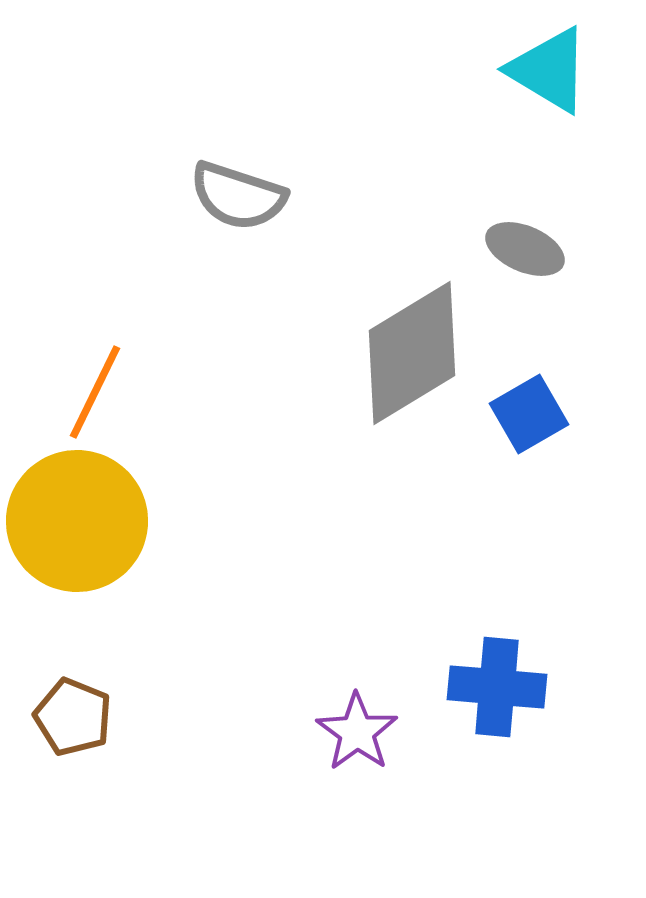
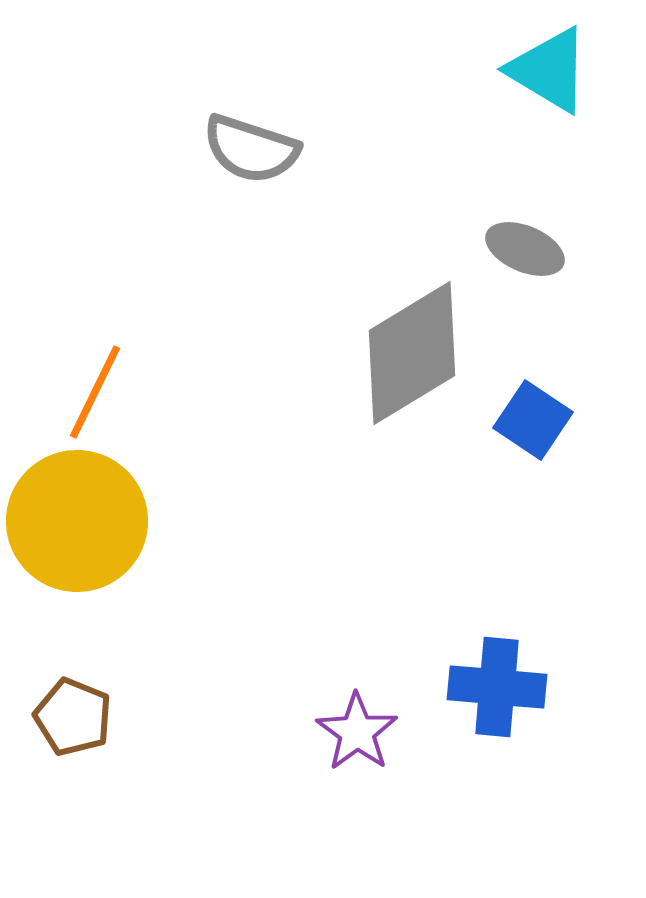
gray semicircle: moved 13 px right, 47 px up
blue square: moved 4 px right, 6 px down; rotated 26 degrees counterclockwise
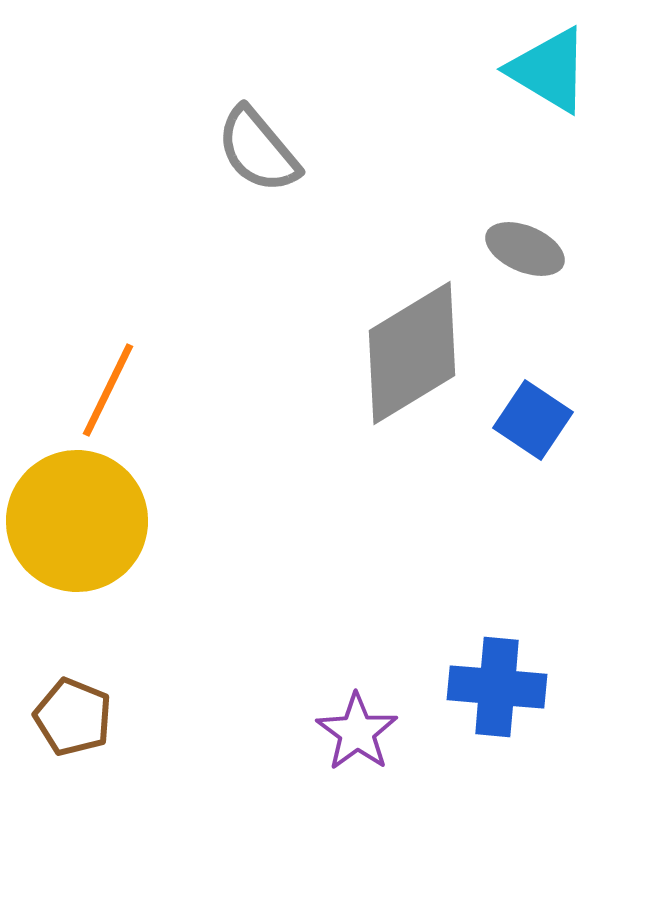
gray semicircle: moved 7 px right, 1 px down; rotated 32 degrees clockwise
orange line: moved 13 px right, 2 px up
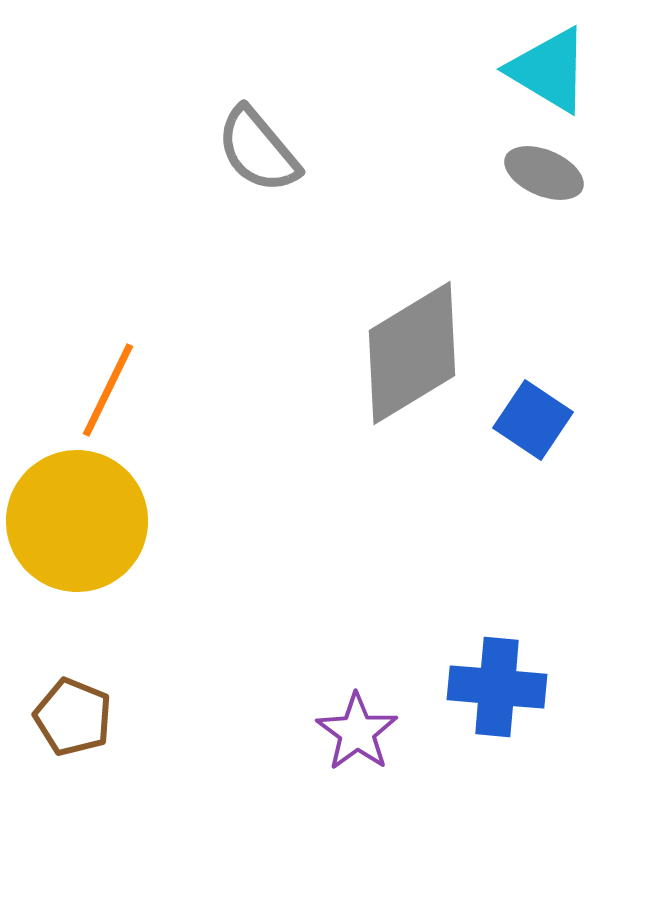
gray ellipse: moved 19 px right, 76 px up
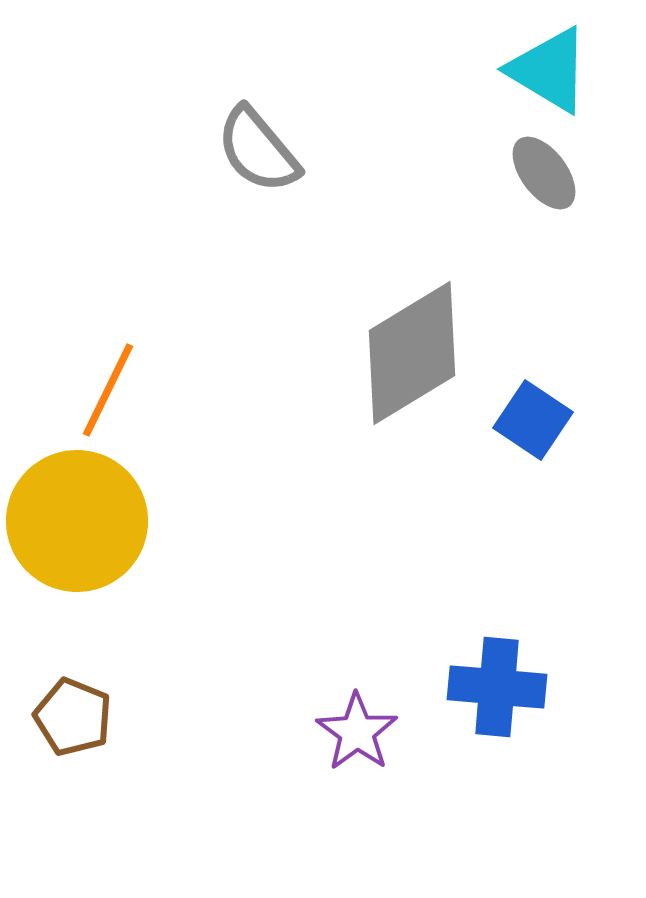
gray ellipse: rotated 30 degrees clockwise
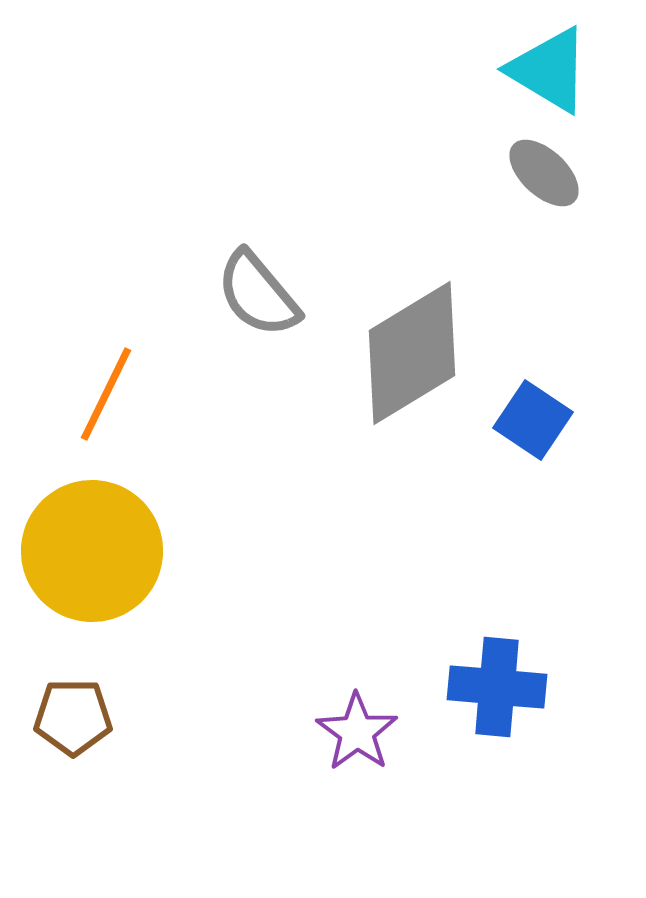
gray semicircle: moved 144 px down
gray ellipse: rotated 10 degrees counterclockwise
orange line: moved 2 px left, 4 px down
yellow circle: moved 15 px right, 30 px down
brown pentagon: rotated 22 degrees counterclockwise
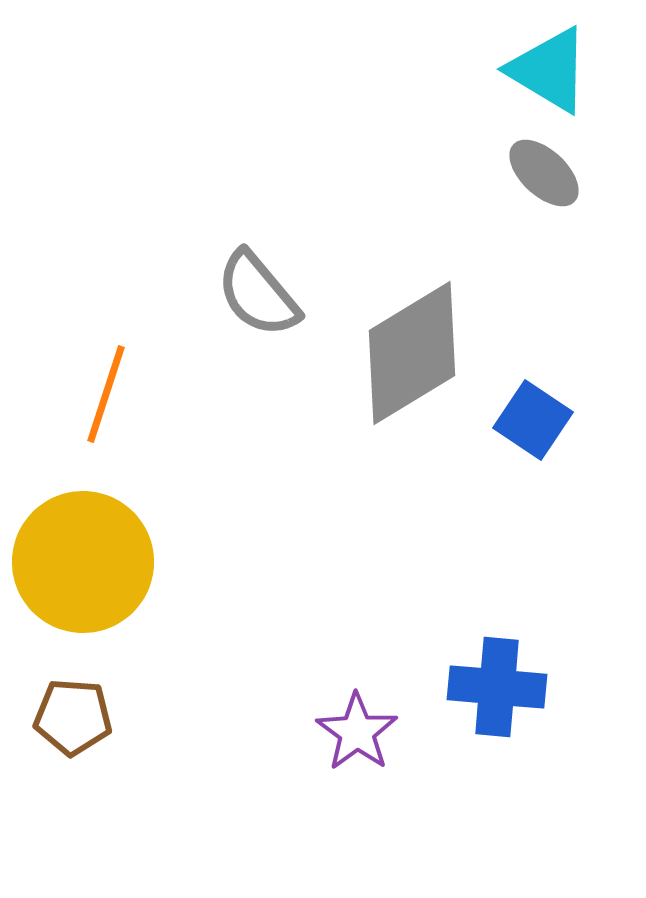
orange line: rotated 8 degrees counterclockwise
yellow circle: moved 9 px left, 11 px down
brown pentagon: rotated 4 degrees clockwise
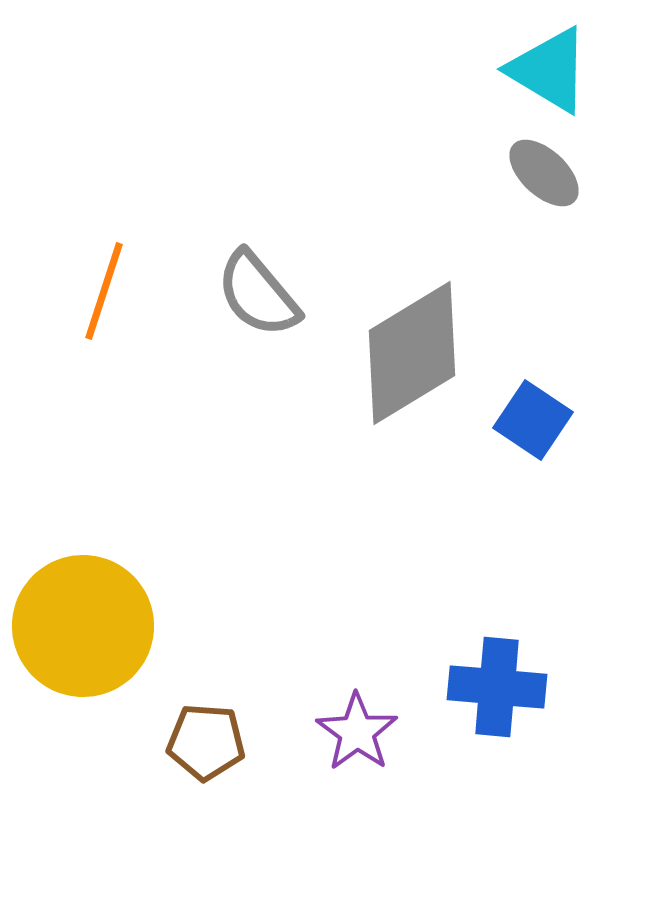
orange line: moved 2 px left, 103 px up
yellow circle: moved 64 px down
brown pentagon: moved 133 px right, 25 px down
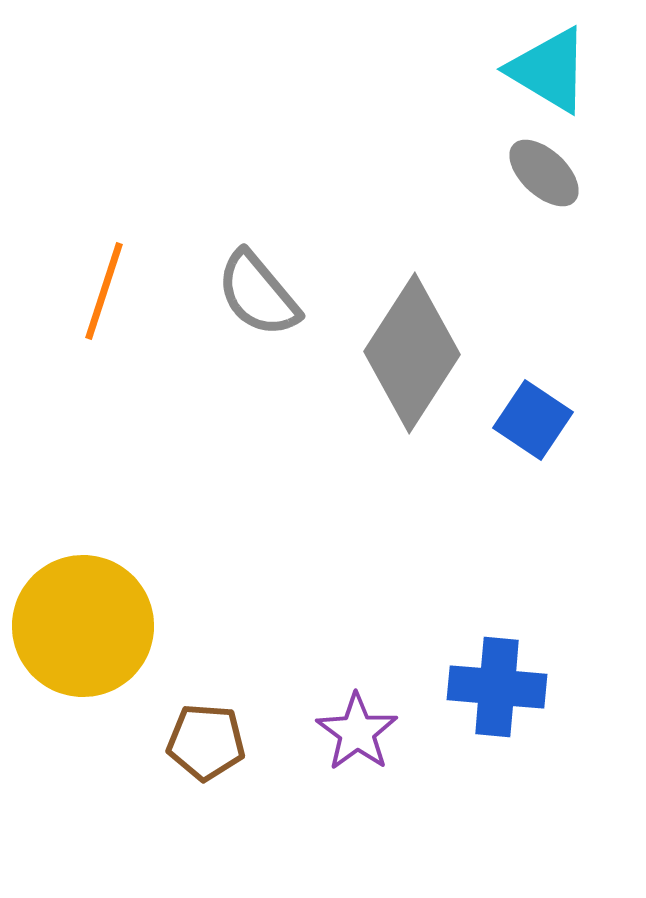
gray diamond: rotated 26 degrees counterclockwise
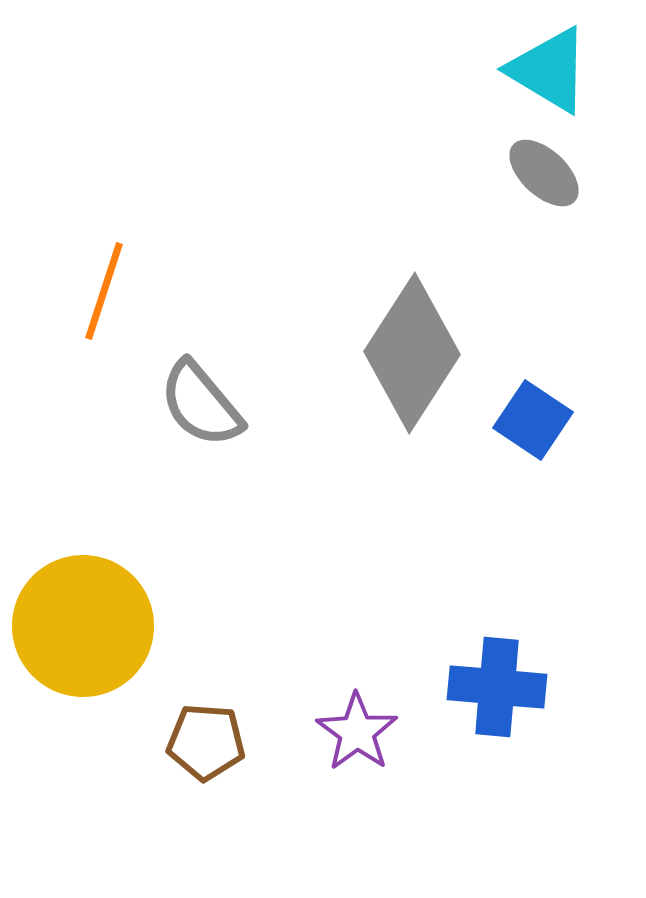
gray semicircle: moved 57 px left, 110 px down
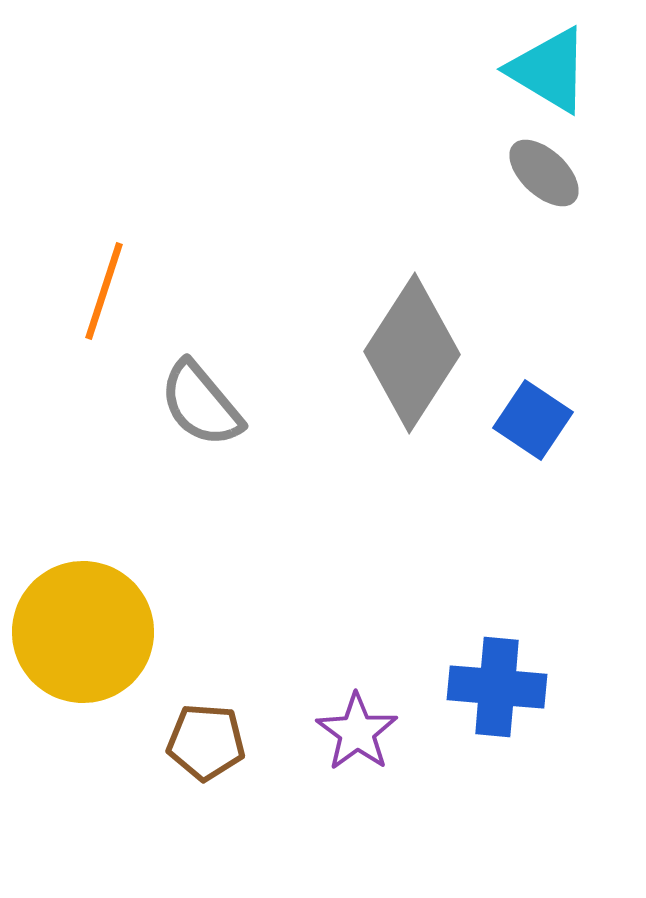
yellow circle: moved 6 px down
